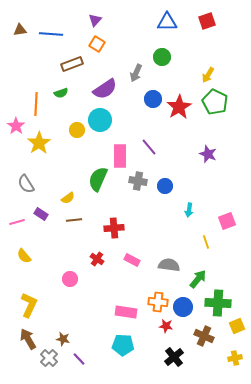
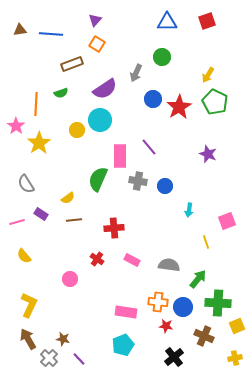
cyan pentagon at (123, 345): rotated 25 degrees counterclockwise
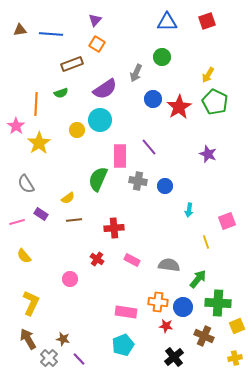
yellow L-shape at (29, 305): moved 2 px right, 2 px up
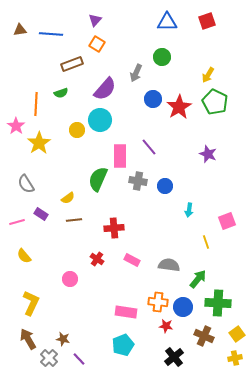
purple semicircle at (105, 89): rotated 15 degrees counterclockwise
yellow square at (237, 326): moved 8 px down; rotated 14 degrees counterclockwise
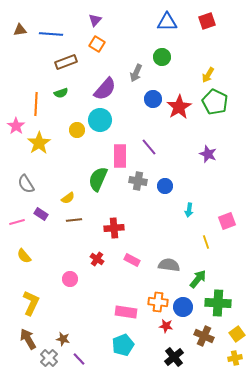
brown rectangle at (72, 64): moved 6 px left, 2 px up
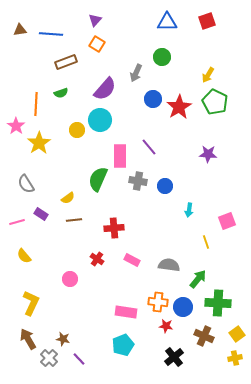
purple star at (208, 154): rotated 18 degrees counterclockwise
